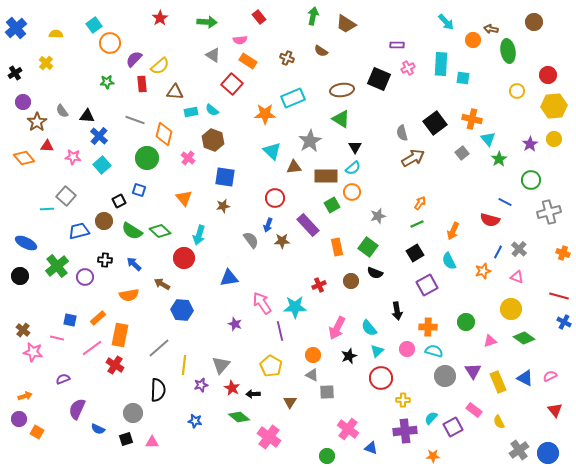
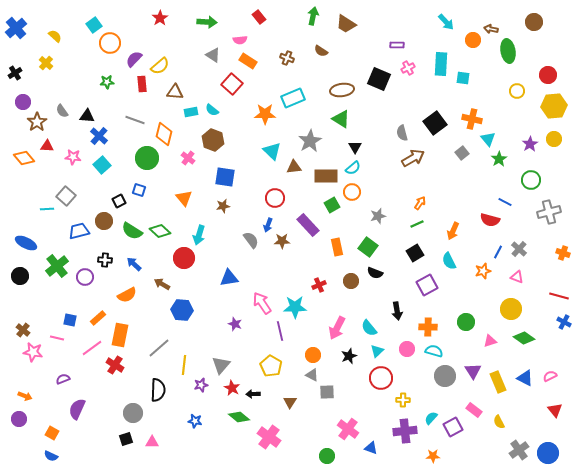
yellow semicircle at (56, 34): moved 1 px left, 2 px down; rotated 40 degrees clockwise
orange semicircle at (129, 295): moved 2 px left; rotated 18 degrees counterclockwise
orange arrow at (25, 396): rotated 40 degrees clockwise
blue semicircle at (98, 429): moved 47 px left, 27 px down
orange square at (37, 432): moved 15 px right, 1 px down
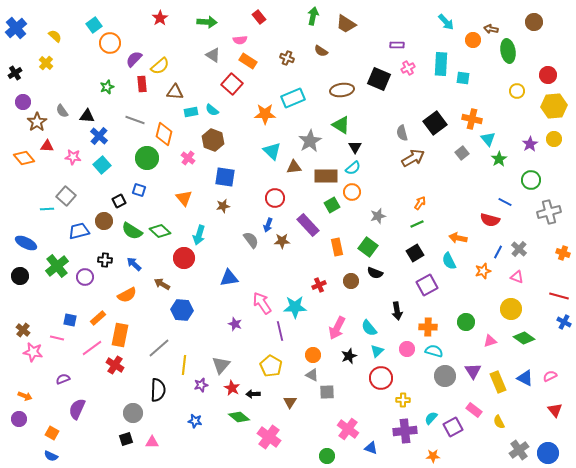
green star at (107, 82): moved 5 px down; rotated 16 degrees counterclockwise
green triangle at (341, 119): moved 6 px down
orange arrow at (453, 231): moved 5 px right, 7 px down; rotated 78 degrees clockwise
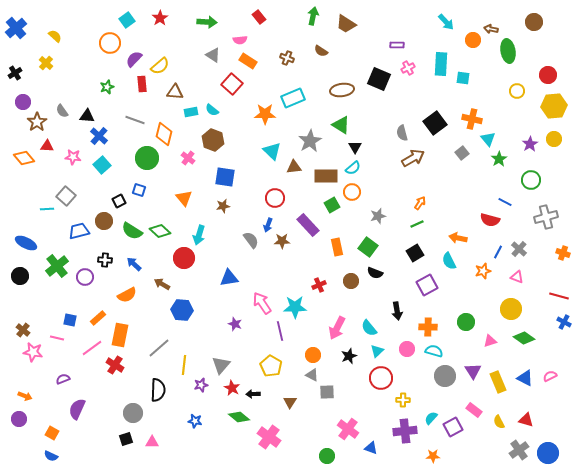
cyan square at (94, 25): moved 33 px right, 5 px up
gray cross at (549, 212): moved 3 px left, 5 px down
red triangle at (555, 410): moved 29 px left, 10 px down; rotated 35 degrees counterclockwise
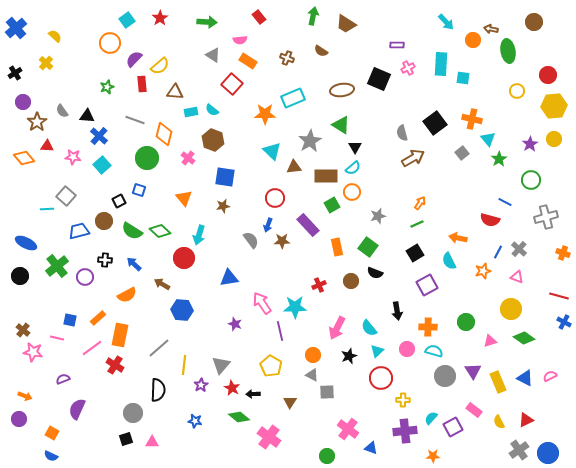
purple star at (201, 385): rotated 16 degrees counterclockwise
red triangle at (526, 420): rotated 42 degrees counterclockwise
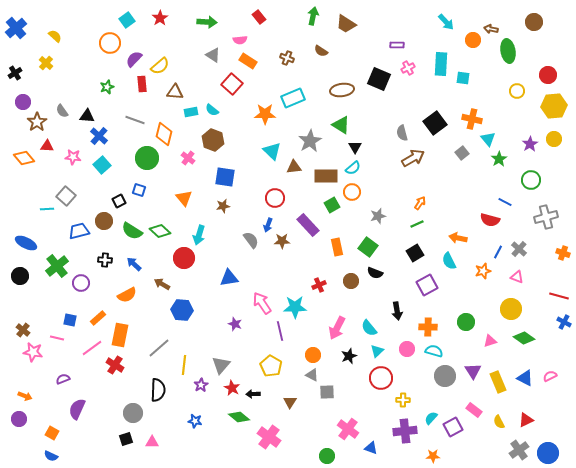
purple circle at (85, 277): moved 4 px left, 6 px down
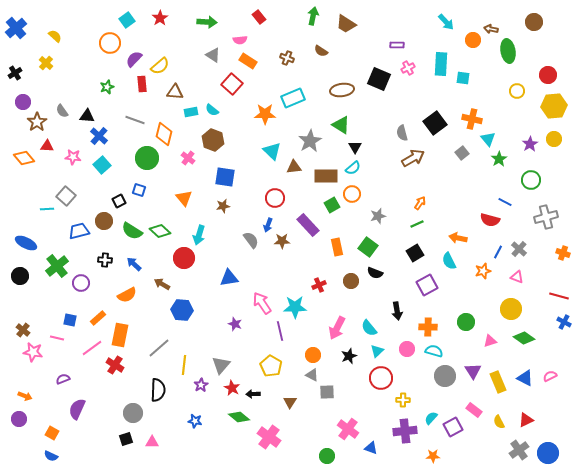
orange circle at (352, 192): moved 2 px down
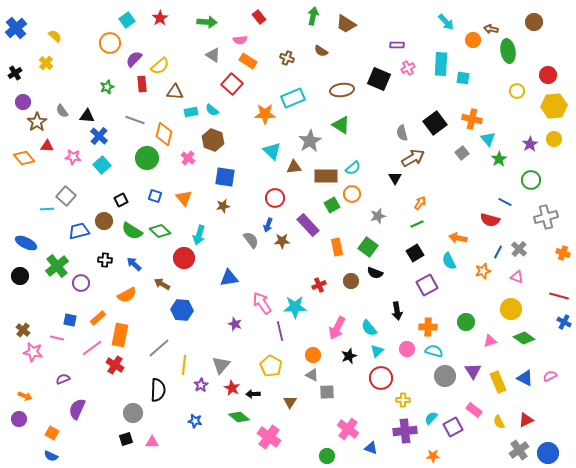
black triangle at (355, 147): moved 40 px right, 31 px down
blue square at (139, 190): moved 16 px right, 6 px down
black square at (119, 201): moved 2 px right, 1 px up
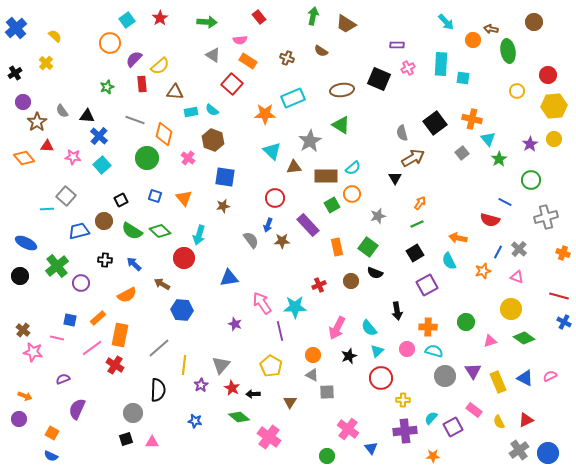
blue triangle at (371, 448): rotated 32 degrees clockwise
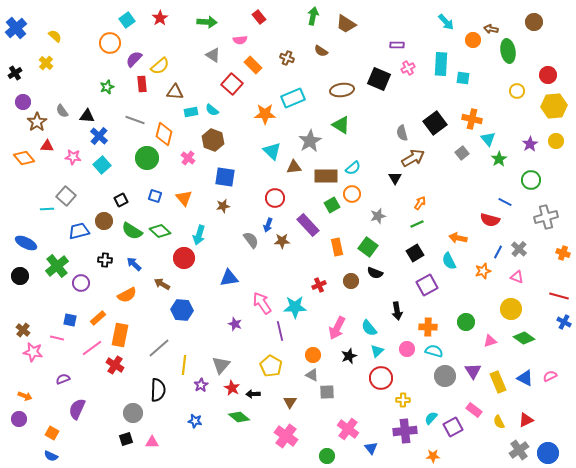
orange rectangle at (248, 61): moved 5 px right, 4 px down; rotated 12 degrees clockwise
yellow circle at (554, 139): moved 2 px right, 2 px down
pink cross at (269, 437): moved 17 px right, 1 px up
